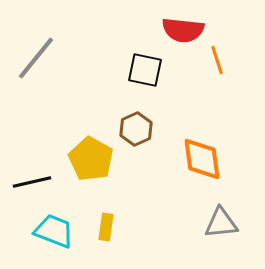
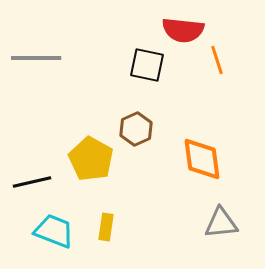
gray line: rotated 51 degrees clockwise
black square: moved 2 px right, 5 px up
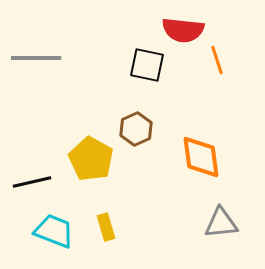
orange diamond: moved 1 px left, 2 px up
yellow rectangle: rotated 24 degrees counterclockwise
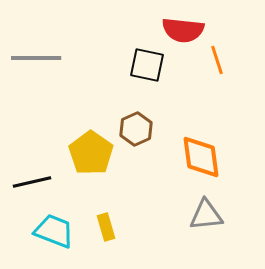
yellow pentagon: moved 6 px up; rotated 6 degrees clockwise
gray triangle: moved 15 px left, 8 px up
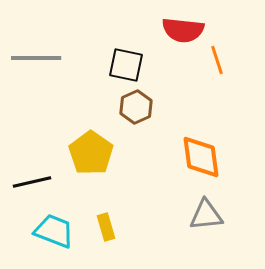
black square: moved 21 px left
brown hexagon: moved 22 px up
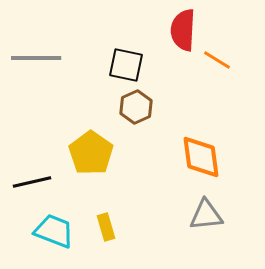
red semicircle: rotated 87 degrees clockwise
orange line: rotated 40 degrees counterclockwise
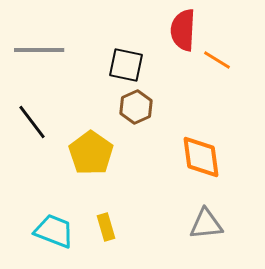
gray line: moved 3 px right, 8 px up
black line: moved 60 px up; rotated 66 degrees clockwise
gray triangle: moved 9 px down
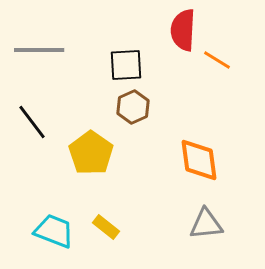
black square: rotated 15 degrees counterclockwise
brown hexagon: moved 3 px left
orange diamond: moved 2 px left, 3 px down
yellow rectangle: rotated 36 degrees counterclockwise
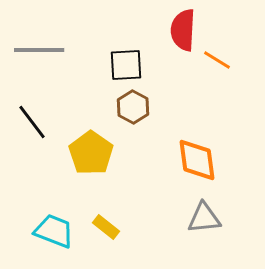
brown hexagon: rotated 8 degrees counterclockwise
orange diamond: moved 2 px left
gray triangle: moved 2 px left, 6 px up
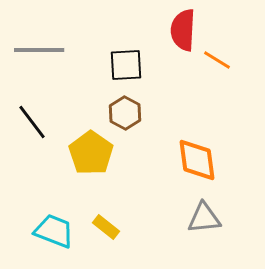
brown hexagon: moved 8 px left, 6 px down
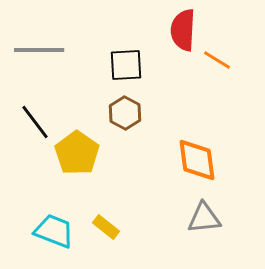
black line: moved 3 px right
yellow pentagon: moved 14 px left
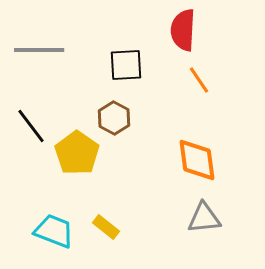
orange line: moved 18 px left, 20 px down; rotated 24 degrees clockwise
brown hexagon: moved 11 px left, 5 px down
black line: moved 4 px left, 4 px down
